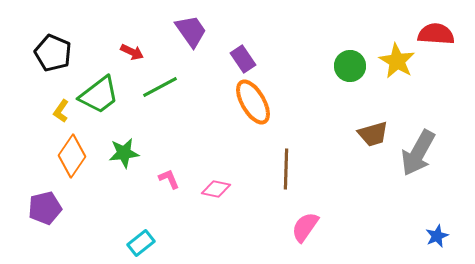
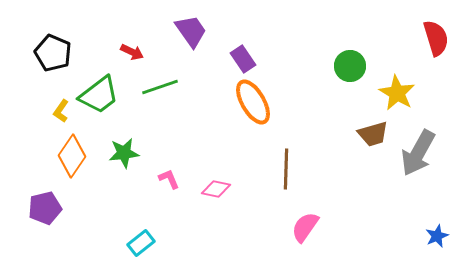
red semicircle: moved 4 px down; rotated 69 degrees clockwise
yellow star: moved 32 px down
green line: rotated 9 degrees clockwise
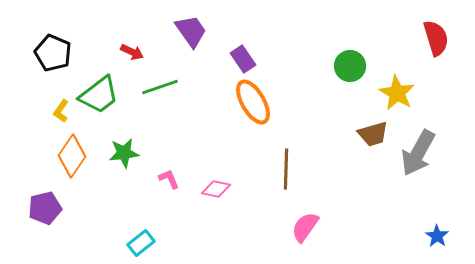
blue star: rotated 15 degrees counterclockwise
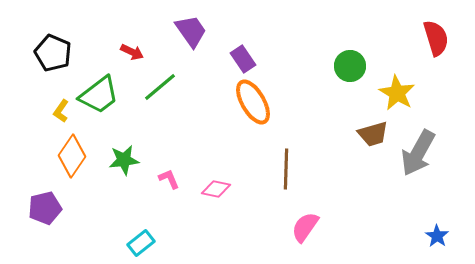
green line: rotated 21 degrees counterclockwise
green star: moved 7 px down
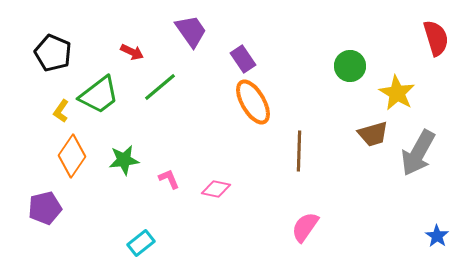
brown line: moved 13 px right, 18 px up
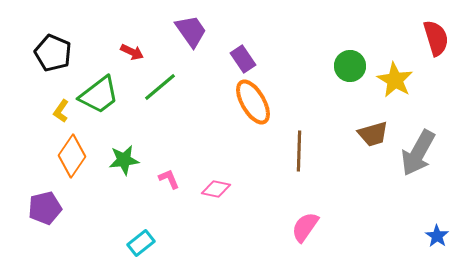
yellow star: moved 2 px left, 13 px up
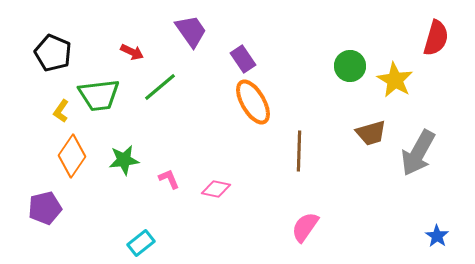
red semicircle: rotated 33 degrees clockwise
green trapezoid: rotated 30 degrees clockwise
brown trapezoid: moved 2 px left, 1 px up
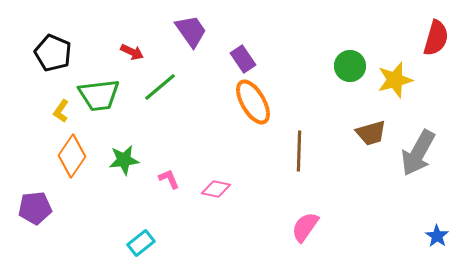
yellow star: rotated 27 degrees clockwise
purple pentagon: moved 10 px left; rotated 8 degrees clockwise
